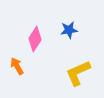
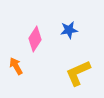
orange arrow: moved 1 px left
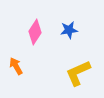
pink diamond: moved 7 px up
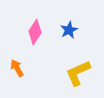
blue star: rotated 18 degrees counterclockwise
orange arrow: moved 1 px right, 2 px down
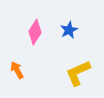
orange arrow: moved 2 px down
